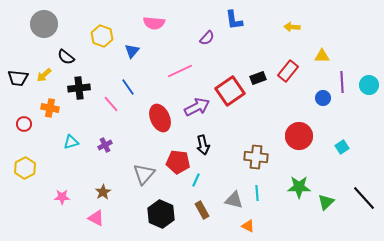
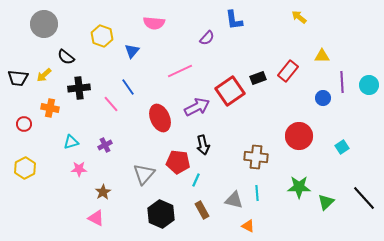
yellow arrow at (292, 27): moved 7 px right, 10 px up; rotated 35 degrees clockwise
pink star at (62, 197): moved 17 px right, 28 px up
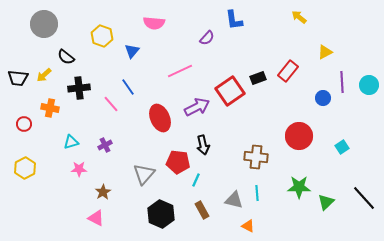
yellow triangle at (322, 56): moved 3 px right, 4 px up; rotated 28 degrees counterclockwise
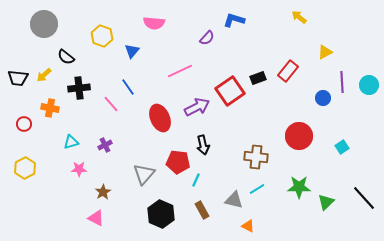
blue L-shape at (234, 20): rotated 115 degrees clockwise
cyan line at (257, 193): moved 4 px up; rotated 63 degrees clockwise
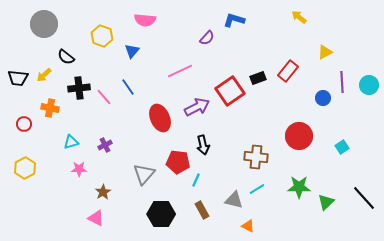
pink semicircle at (154, 23): moved 9 px left, 3 px up
pink line at (111, 104): moved 7 px left, 7 px up
black hexagon at (161, 214): rotated 24 degrees counterclockwise
